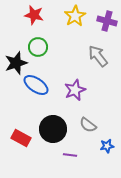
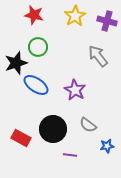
purple star: rotated 20 degrees counterclockwise
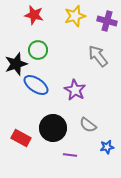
yellow star: rotated 15 degrees clockwise
green circle: moved 3 px down
black star: moved 1 px down
black circle: moved 1 px up
blue star: moved 1 px down
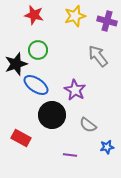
black circle: moved 1 px left, 13 px up
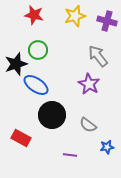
purple star: moved 14 px right, 6 px up
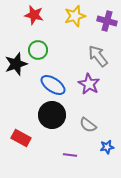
blue ellipse: moved 17 px right
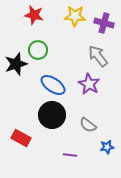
yellow star: rotated 20 degrees clockwise
purple cross: moved 3 px left, 2 px down
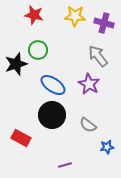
purple line: moved 5 px left, 10 px down; rotated 24 degrees counterclockwise
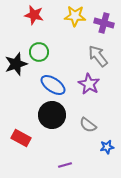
green circle: moved 1 px right, 2 px down
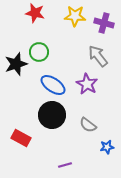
red star: moved 1 px right, 2 px up
purple star: moved 2 px left
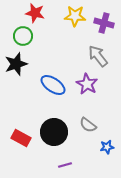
green circle: moved 16 px left, 16 px up
black circle: moved 2 px right, 17 px down
